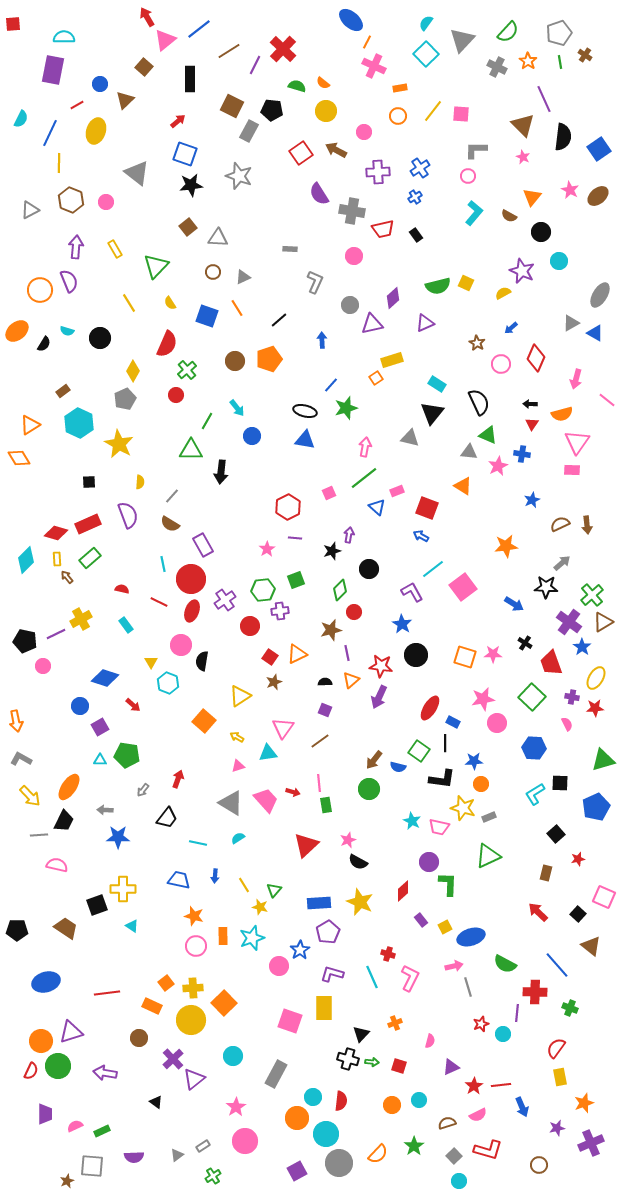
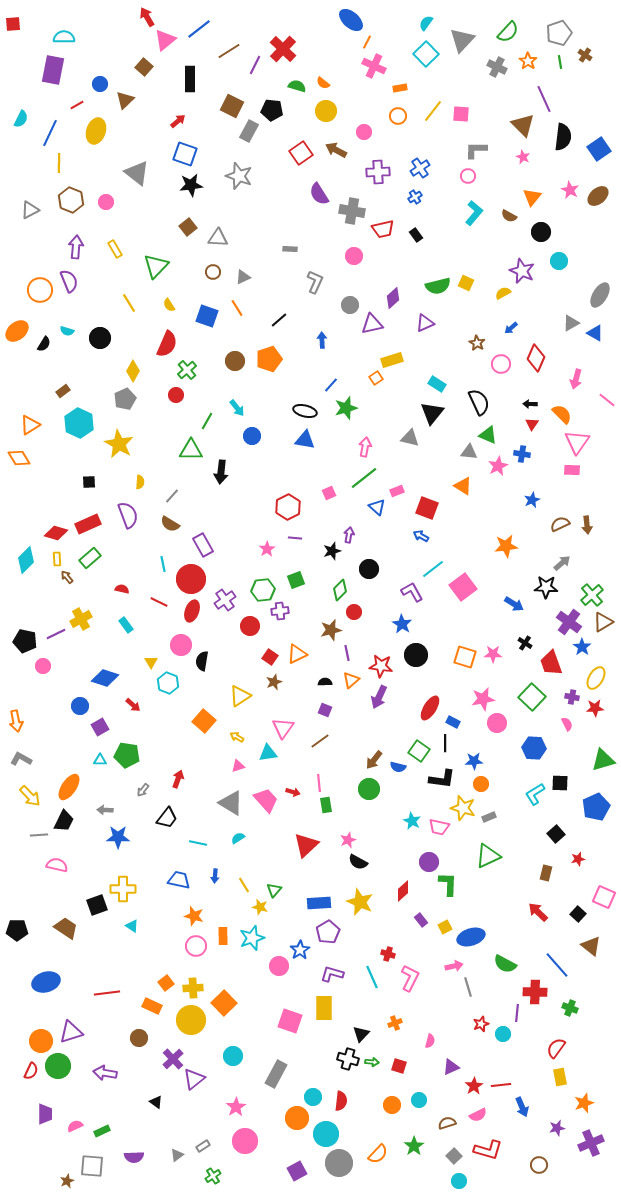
yellow semicircle at (170, 303): moved 1 px left, 2 px down
orange semicircle at (562, 414): rotated 120 degrees counterclockwise
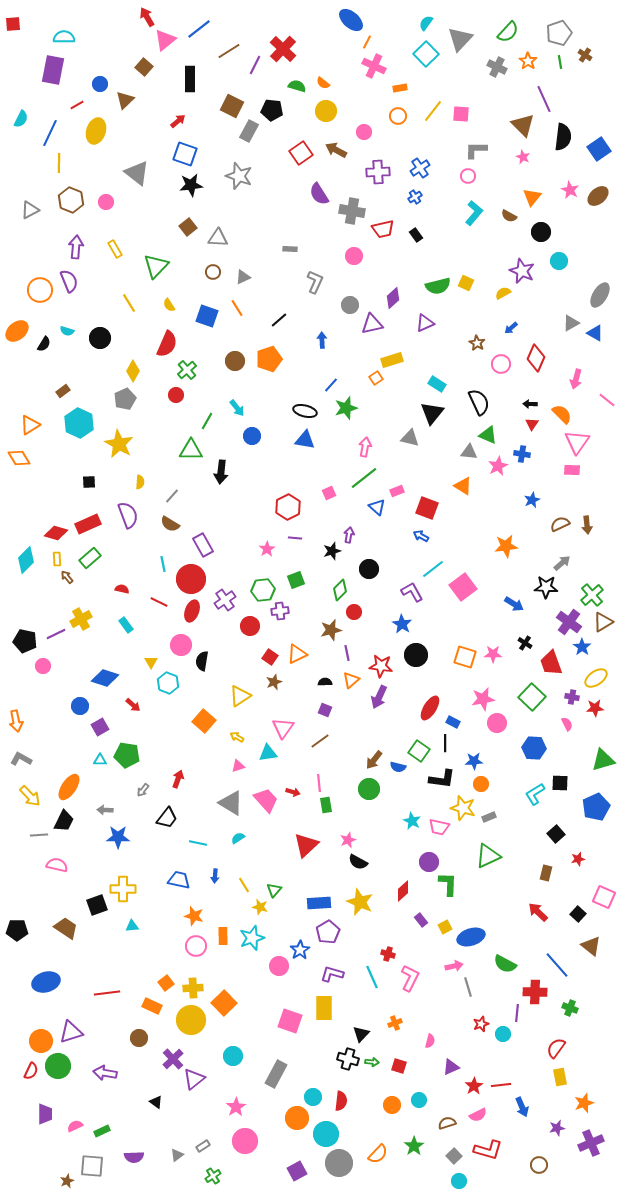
gray triangle at (462, 40): moved 2 px left, 1 px up
yellow ellipse at (596, 678): rotated 25 degrees clockwise
cyan triangle at (132, 926): rotated 40 degrees counterclockwise
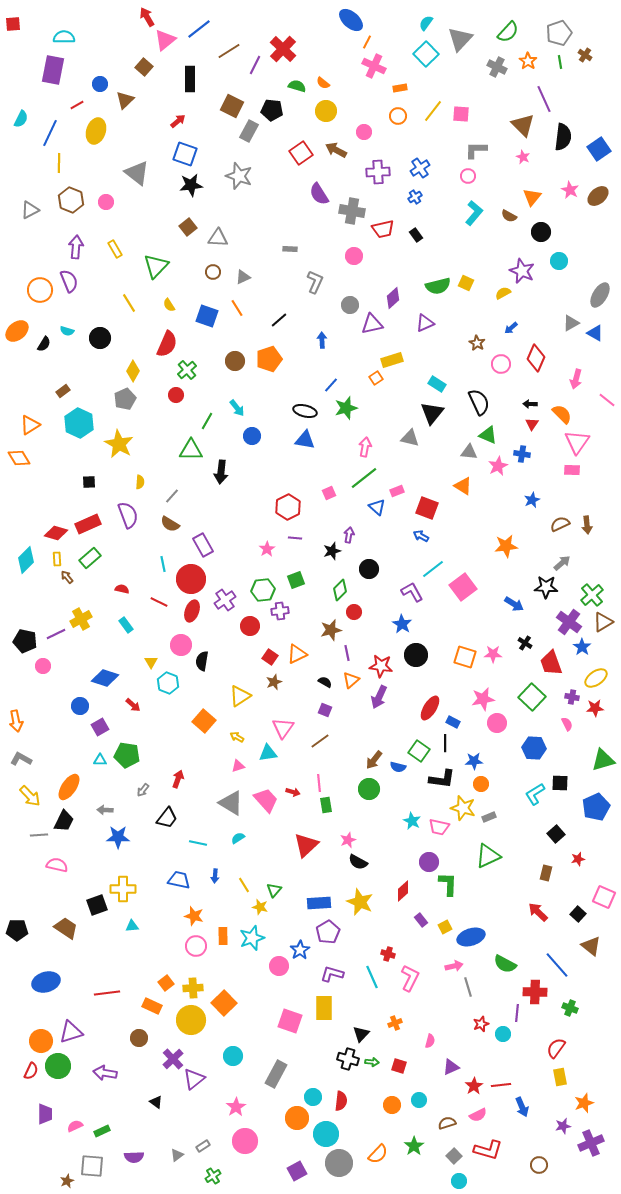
black semicircle at (325, 682): rotated 32 degrees clockwise
purple star at (557, 1128): moved 6 px right, 2 px up
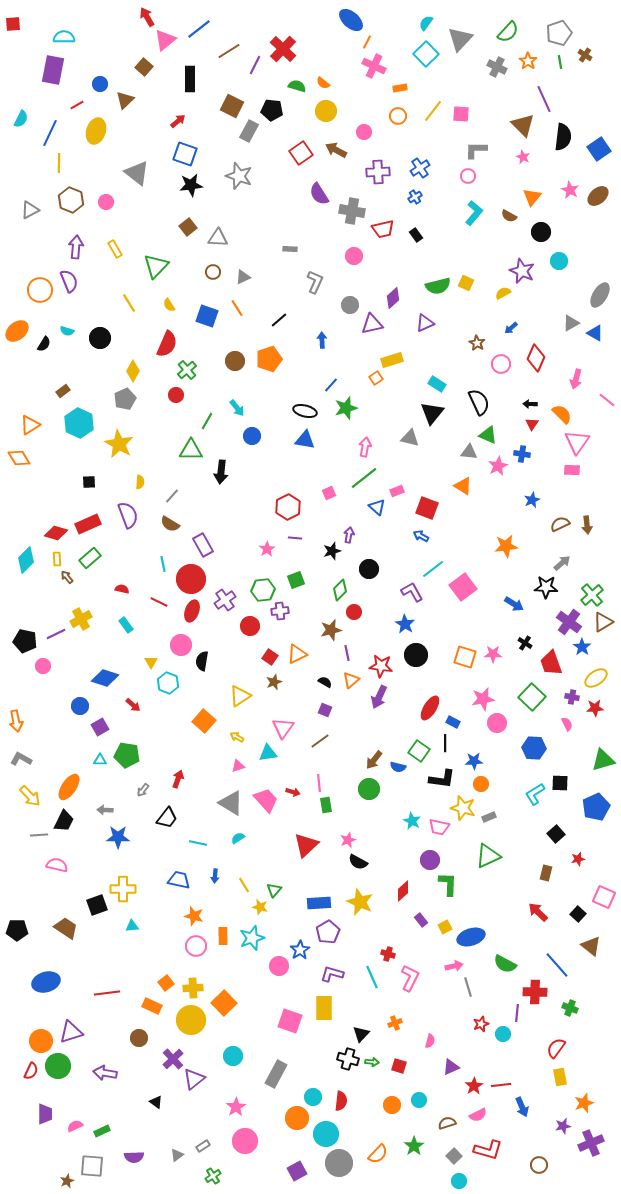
blue star at (402, 624): moved 3 px right
purple circle at (429, 862): moved 1 px right, 2 px up
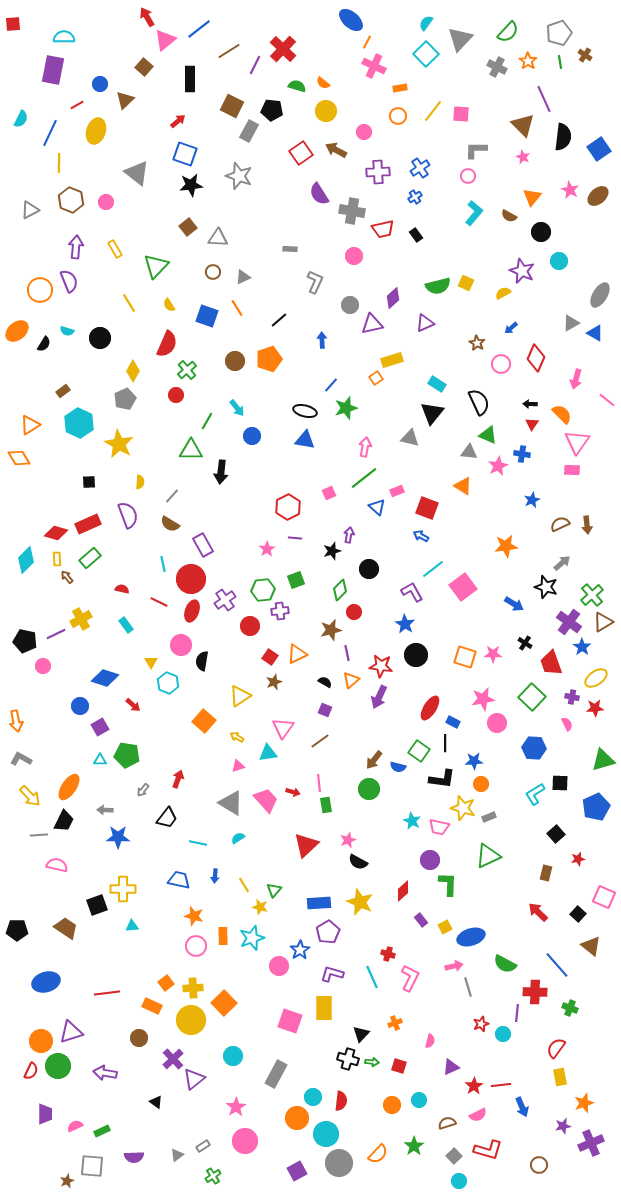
black star at (546, 587): rotated 15 degrees clockwise
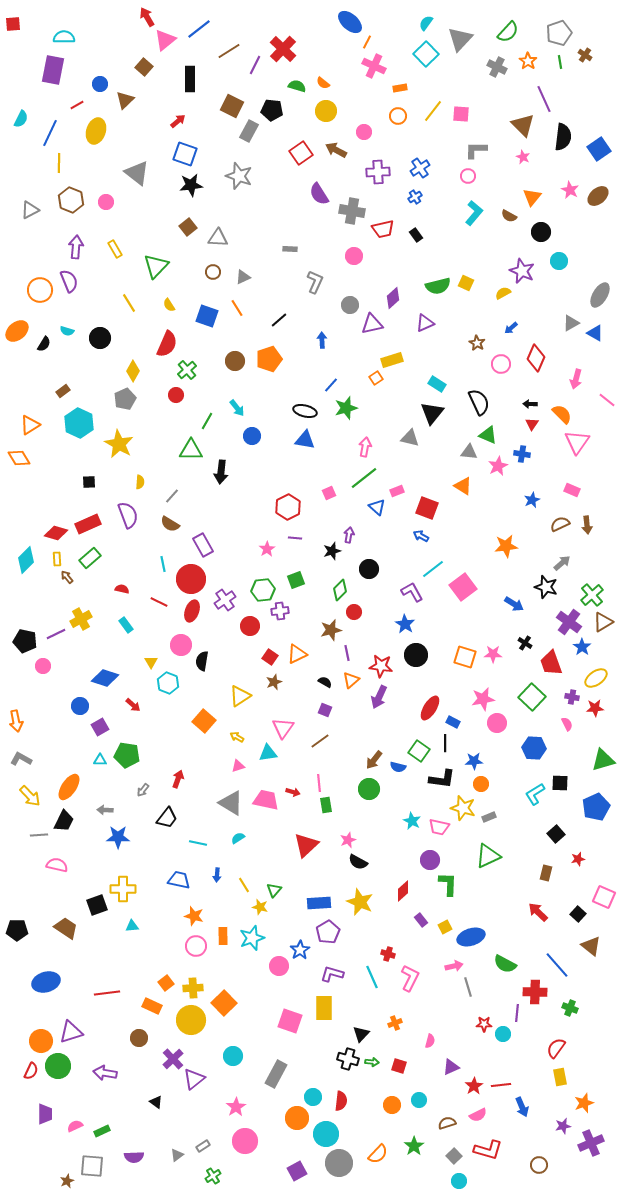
blue ellipse at (351, 20): moved 1 px left, 2 px down
pink rectangle at (572, 470): moved 20 px down; rotated 21 degrees clockwise
pink trapezoid at (266, 800): rotated 36 degrees counterclockwise
blue arrow at (215, 876): moved 2 px right, 1 px up
red star at (481, 1024): moved 3 px right; rotated 21 degrees clockwise
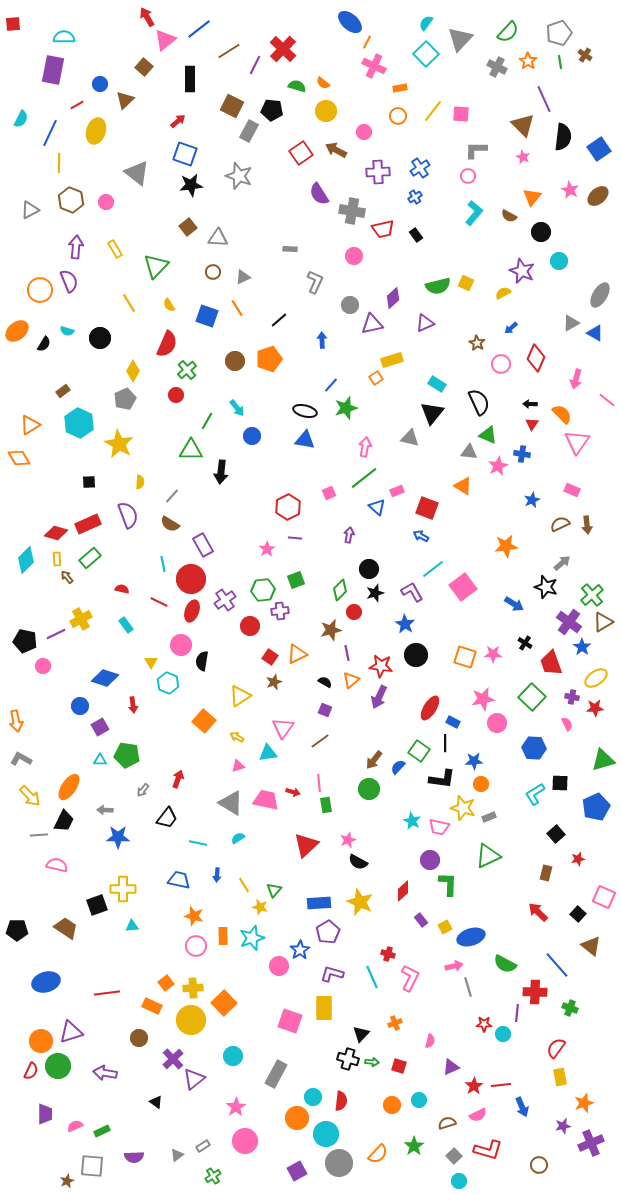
black star at (332, 551): moved 43 px right, 42 px down
red arrow at (133, 705): rotated 42 degrees clockwise
blue semicircle at (398, 767): rotated 119 degrees clockwise
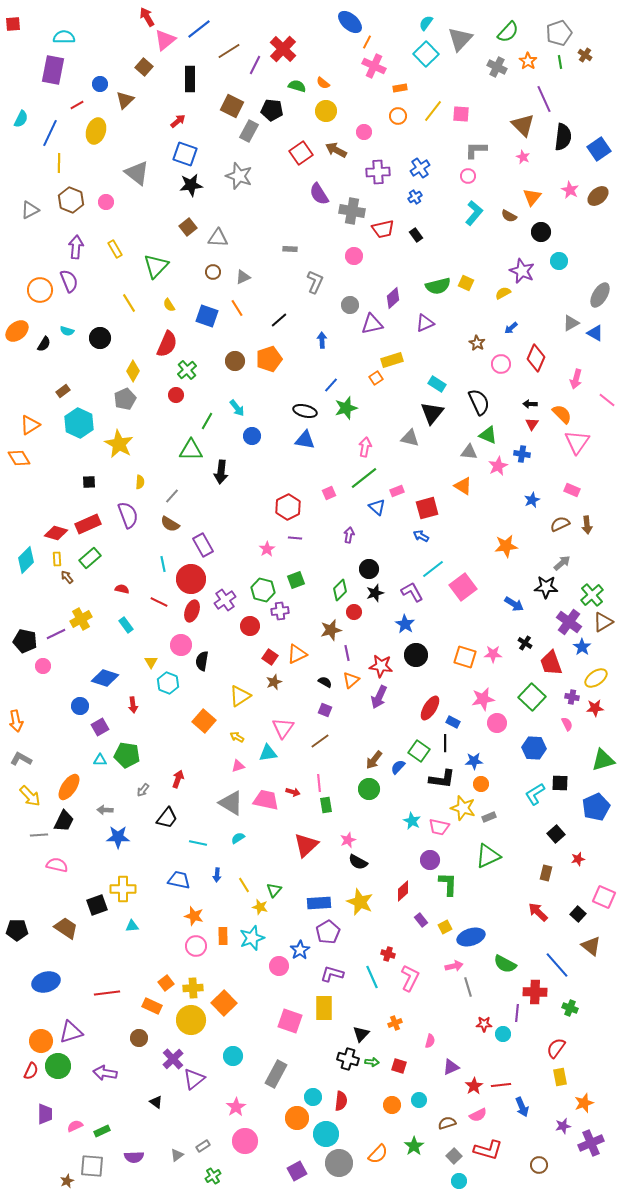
red square at (427, 508): rotated 35 degrees counterclockwise
black star at (546, 587): rotated 15 degrees counterclockwise
green hexagon at (263, 590): rotated 20 degrees clockwise
